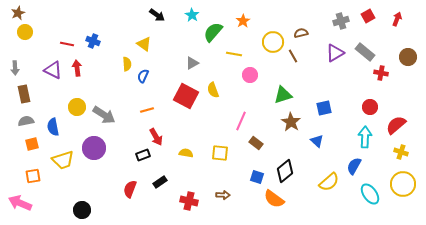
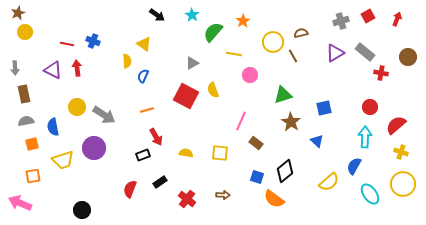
yellow semicircle at (127, 64): moved 3 px up
red cross at (189, 201): moved 2 px left, 2 px up; rotated 24 degrees clockwise
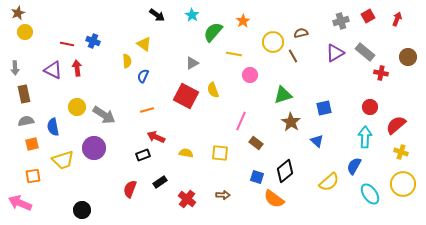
red arrow at (156, 137): rotated 144 degrees clockwise
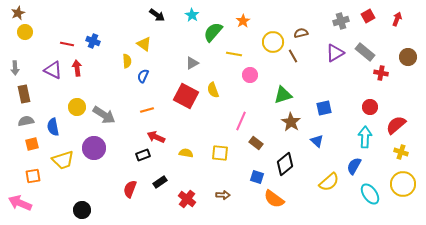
black diamond at (285, 171): moved 7 px up
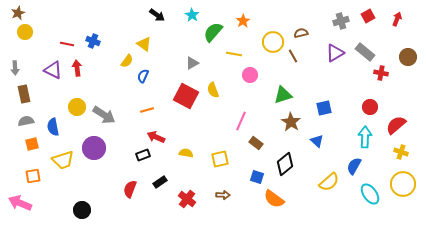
yellow semicircle at (127, 61): rotated 40 degrees clockwise
yellow square at (220, 153): moved 6 px down; rotated 18 degrees counterclockwise
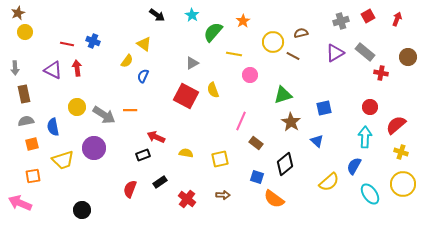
brown line at (293, 56): rotated 32 degrees counterclockwise
orange line at (147, 110): moved 17 px left; rotated 16 degrees clockwise
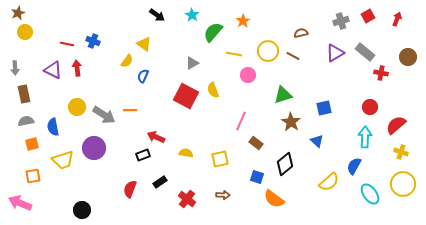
yellow circle at (273, 42): moved 5 px left, 9 px down
pink circle at (250, 75): moved 2 px left
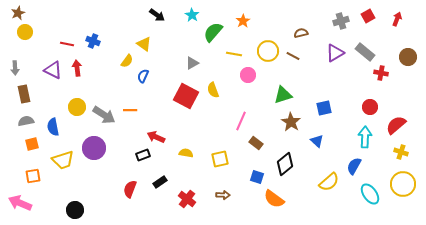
black circle at (82, 210): moved 7 px left
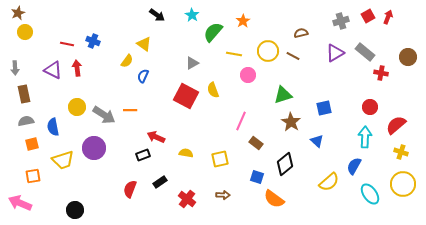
red arrow at (397, 19): moved 9 px left, 2 px up
